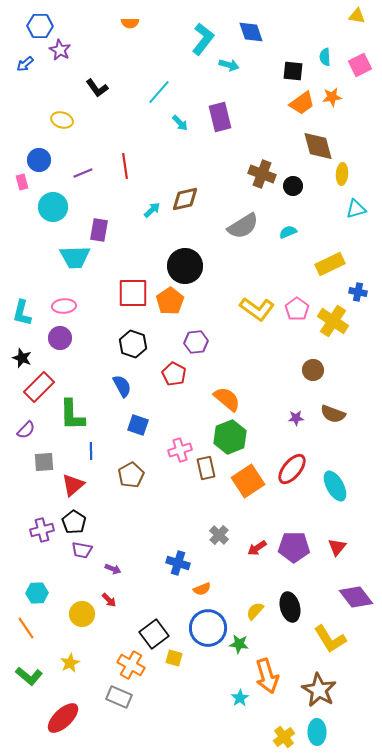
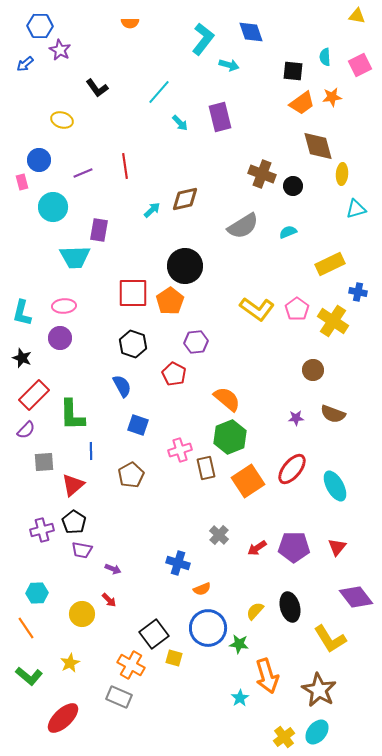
red rectangle at (39, 387): moved 5 px left, 8 px down
cyan ellipse at (317, 732): rotated 40 degrees clockwise
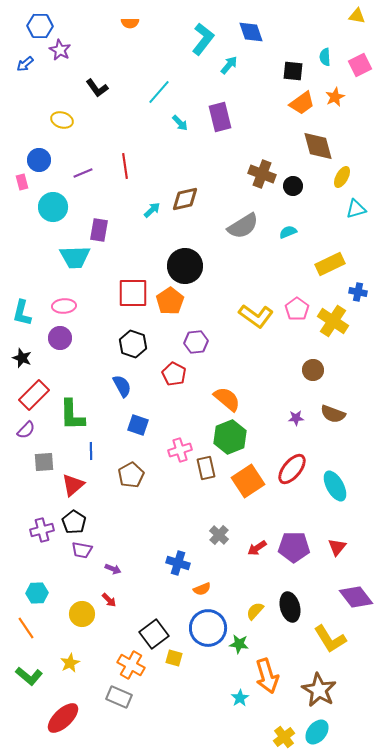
cyan arrow at (229, 65): rotated 66 degrees counterclockwise
orange star at (332, 97): moved 3 px right; rotated 18 degrees counterclockwise
yellow ellipse at (342, 174): moved 3 px down; rotated 25 degrees clockwise
yellow L-shape at (257, 309): moved 1 px left, 7 px down
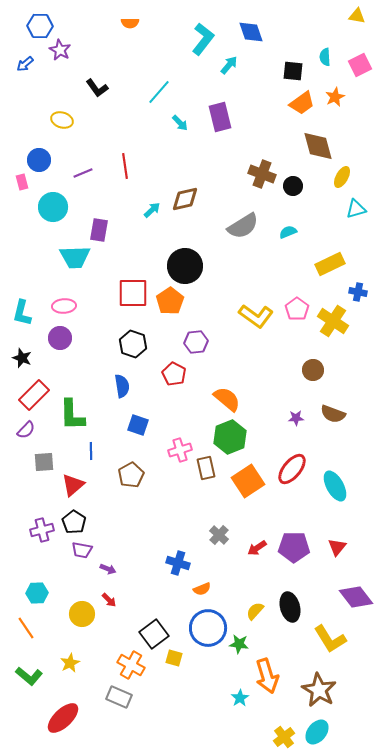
blue semicircle at (122, 386): rotated 20 degrees clockwise
purple arrow at (113, 569): moved 5 px left
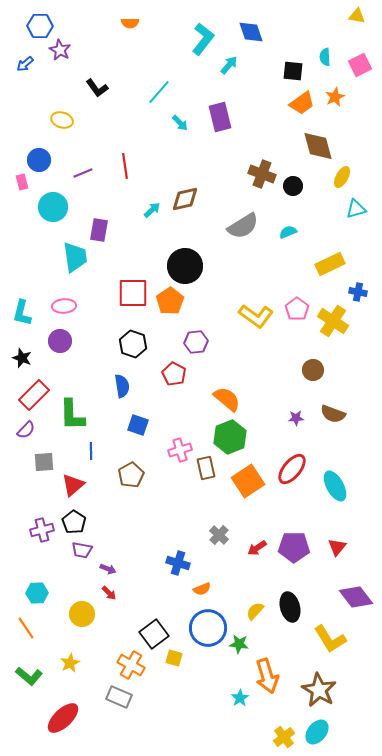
cyan trapezoid at (75, 257): rotated 96 degrees counterclockwise
purple circle at (60, 338): moved 3 px down
red arrow at (109, 600): moved 7 px up
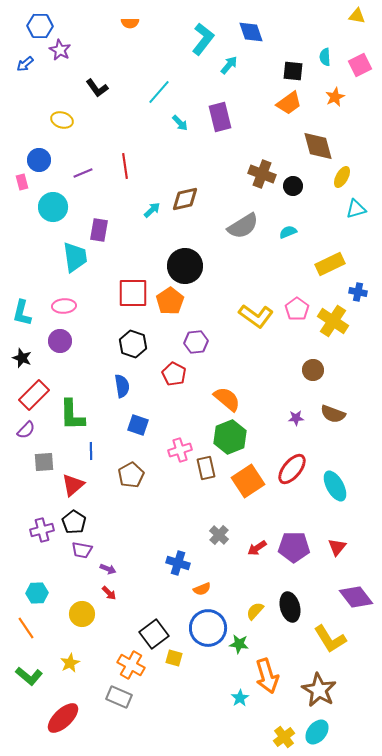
orange trapezoid at (302, 103): moved 13 px left
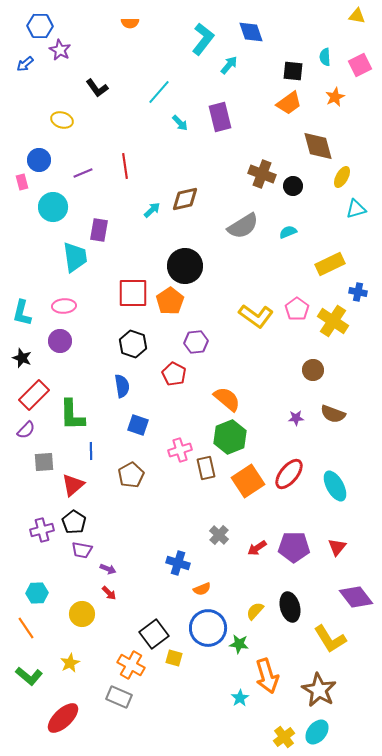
red ellipse at (292, 469): moved 3 px left, 5 px down
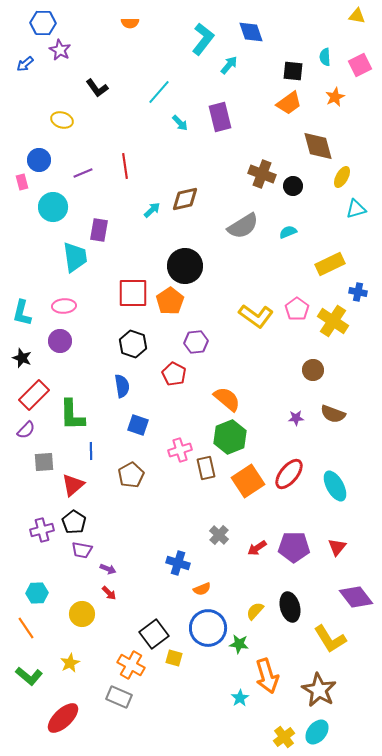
blue hexagon at (40, 26): moved 3 px right, 3 px up
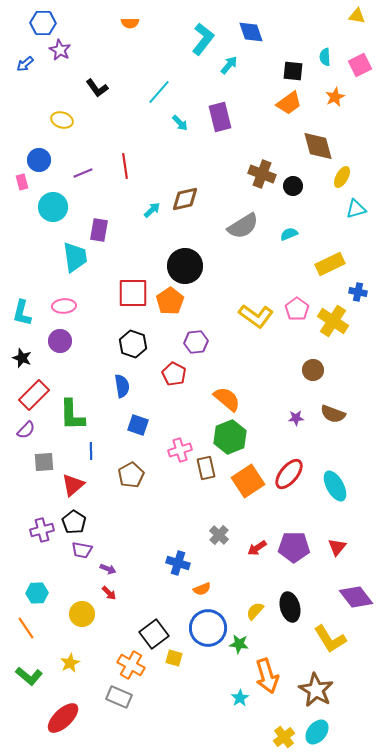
cyan semicircle at (288, 232): moved 1 px right, 2 px down
brown star at (319, 690): moved 3 px left
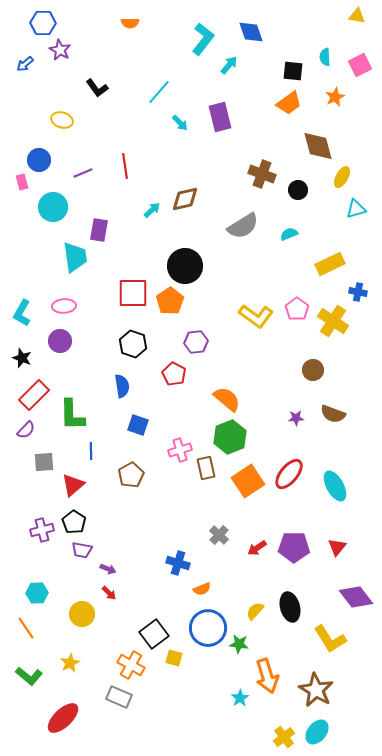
black circle at (293, 186): moved 5 px right, 4 px down
cyan L-shape at (22, 313): rotated 16 degrees clockwise
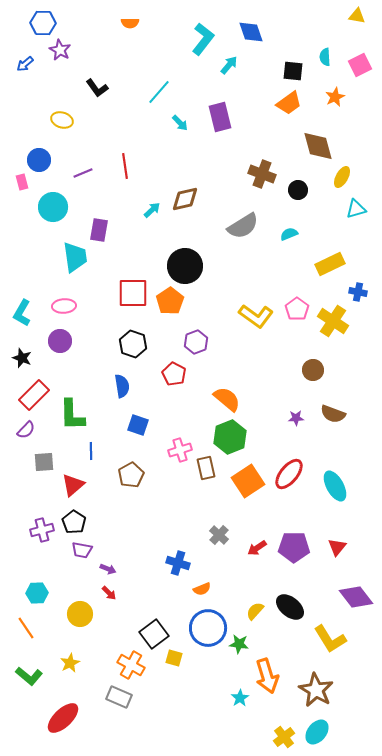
purple hexagon at (196, 342): rotated 15 degrees counterclockwise
black ellipse at (290, 607): rotated 36 degrees counterclockwise
yellow circle at (82, 614): moved 2 px left
